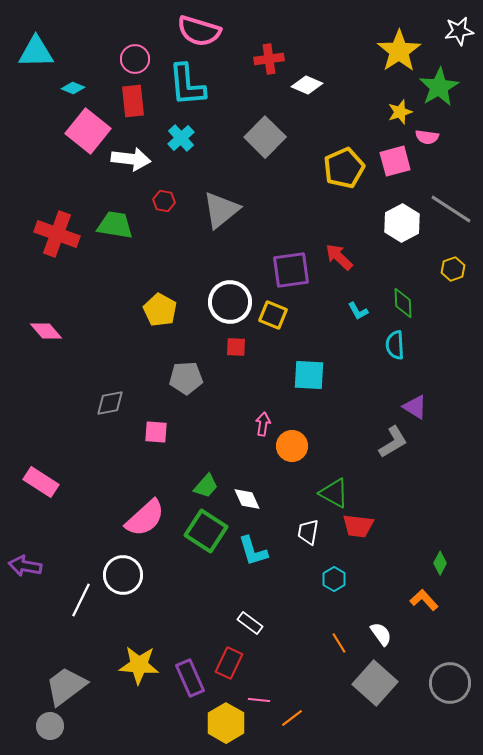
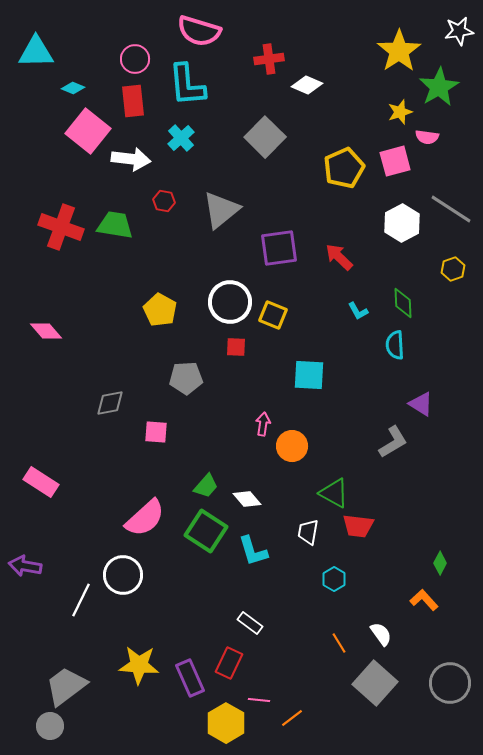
red cross at (57, 234): moved 4 px right, 7 px up
purple square at (291, 270): moved 12 px left, 22 px up
purple triangle at (415, 407): moved 6 px right, 3 px up
white diamond at (247, 499): rotated 16 degrees counterclockwise
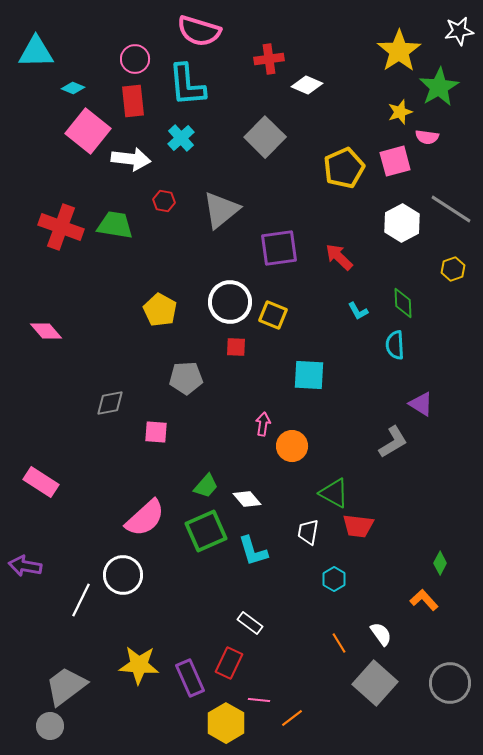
green square at (206, 531): rotated 33 degrees clockwise
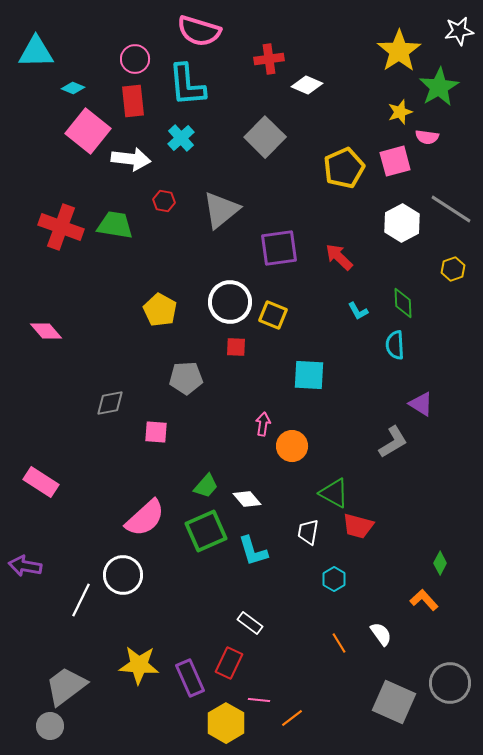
red trapezoid at (358, 526): rotated 8 degrees clockwise
gray square at (375, 683): moved 19 px right, 19 px down; rotated 18 degrees counterclockwise
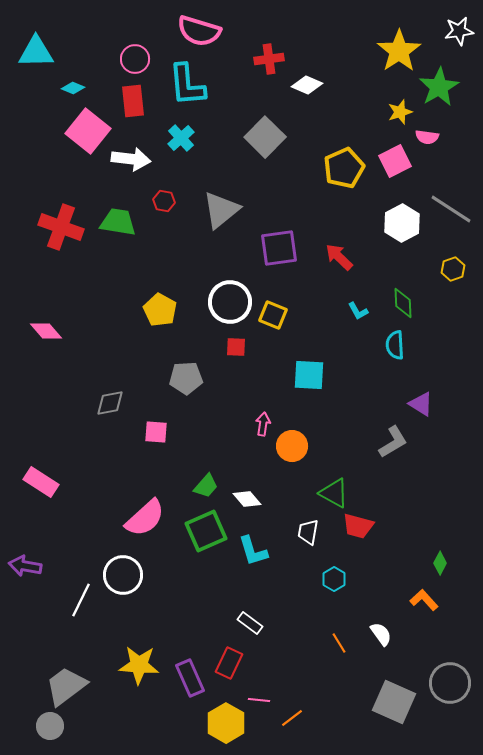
pink square at (395, 161): rotated 12 degrees counterclockwise
green trapezoid at (115, 225): moved 3 px right, 3 px up
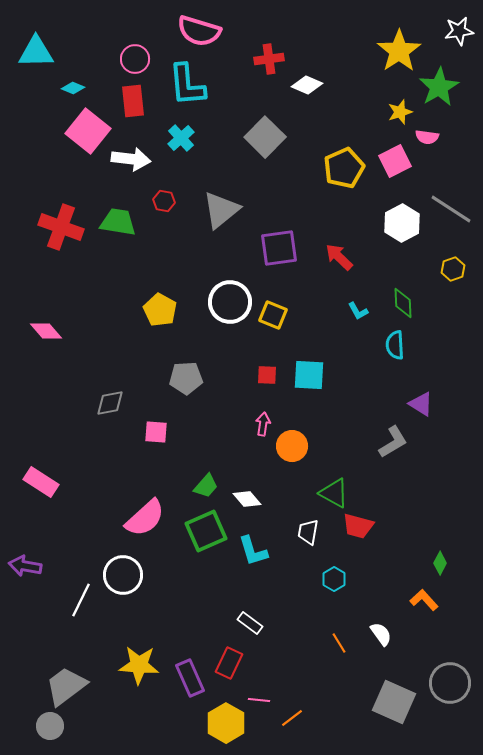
red square at (236, 347): moved 31 px right, 28 px down
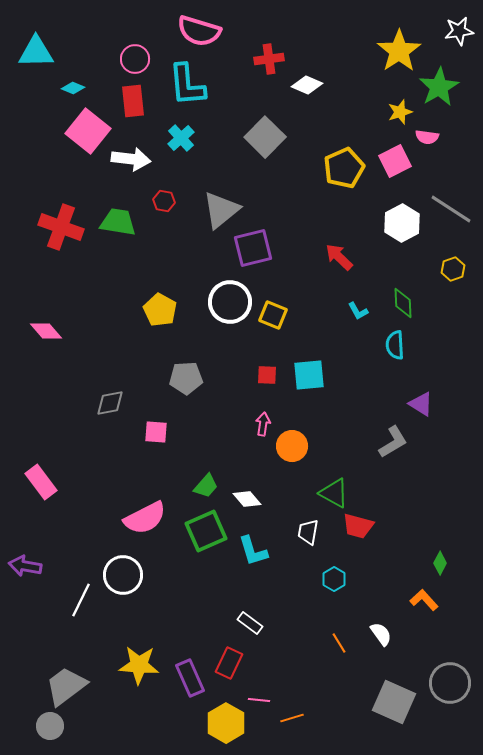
purple square at (279, 248): moved 26 px left; rotated 6 degrees counterclockwise
cyan square at (309, 375): rotated 8 degrees counterclockwise
pink rectangle at (41, 482): rotated 20 degrees clockwise
pink semicircle at (145, 518): rotated 15 degrees clockwise
orange line at (292, 718): rotated 20 degrees clockwise
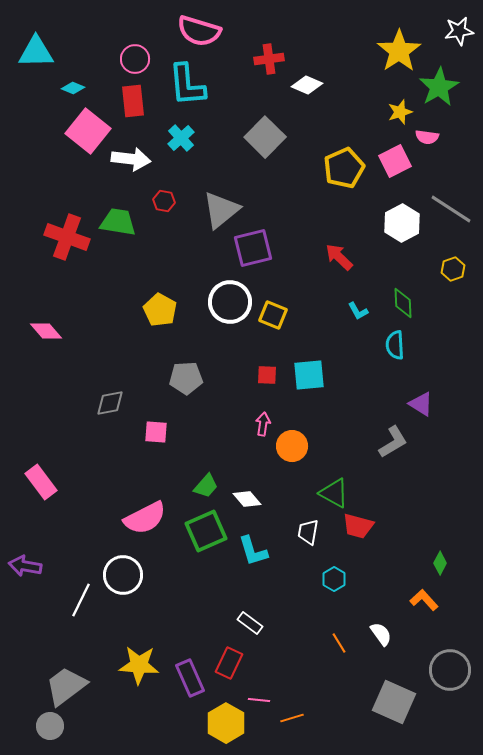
red cross at (61, 227): moved 6 px right, 10 px down
gray circle at (450, 683): moved 13 px up
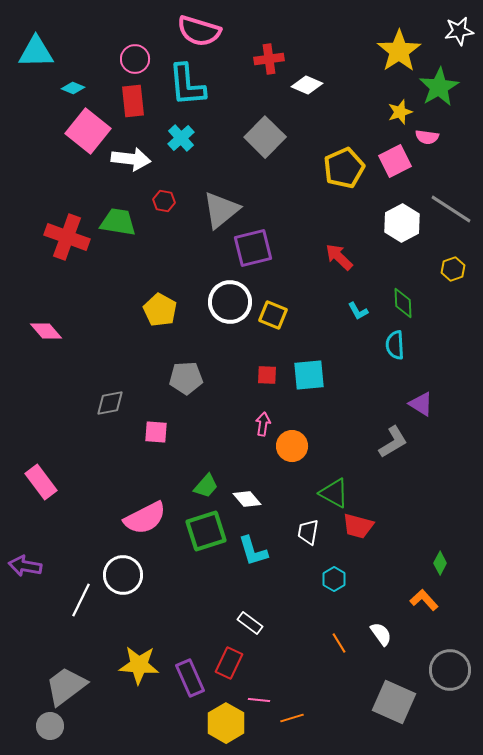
green square at (206, 531): rotated 6 degrees clockwise
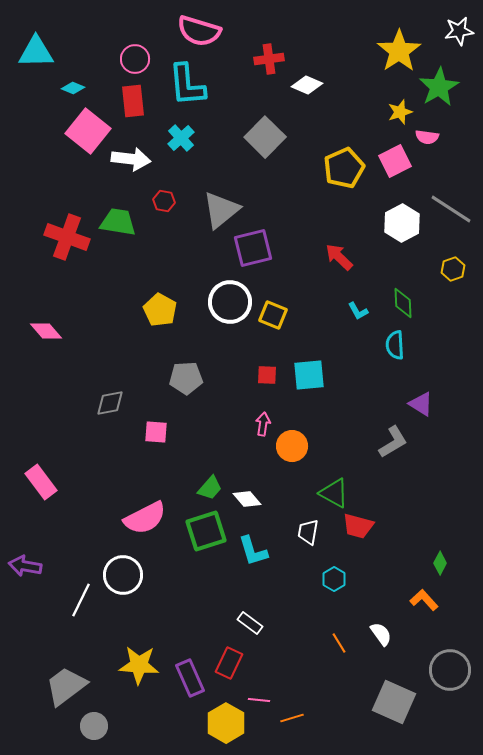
green trapezoid at (206, 486): moved 4 px right, 2 px down
gray circle at (50, 726): moved 44 px right
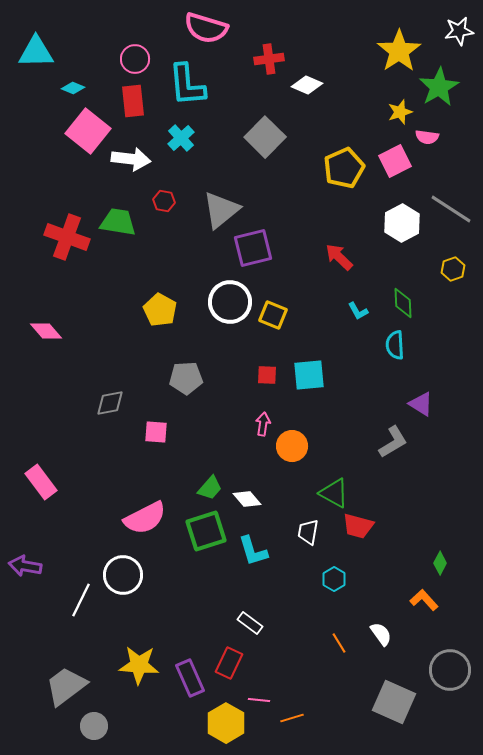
pink semicircle at (199, 31): moved 7 px right, 3 px up
